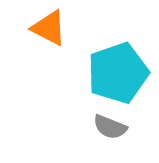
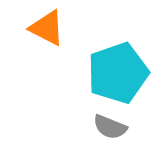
orange triangle: moved 2 px left
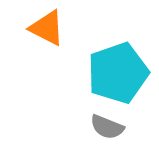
gray semicircle: moved 3 px left
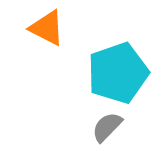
gray semicircle: rotated 112 degrees clockwise
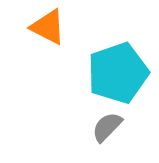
orange triangle: moved 1 px right, 1 px up
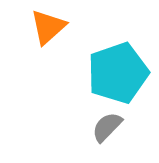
orange triangle: rotated 51 degrees clockwise
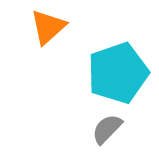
gray semicircle: moved 2 px down
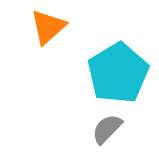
cyan pentagon: rotated 12 degrees counterclockwise
